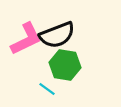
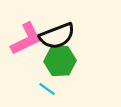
black semicircle: moved 1 px down
green hexagon: moved 5 px left, 4 px up; rotated 12 degrees counterclockwise
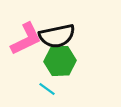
black semicircle: rotated 9 degrees clockwise
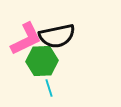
green hexagon: moved 18 px left
cyan line: moved 2 px right, 1 px up; rotated 36 degrees clockwise
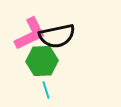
pink L-shape: moved 4 px right, 5 px up
cyan line: moved 3 px left, 2 px down
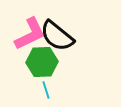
black semicircle: rotated 51 degrees clockwise
green hexagon: moved 1 px down
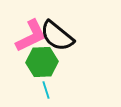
pink L-shape: moved 1 px right, 2 px down
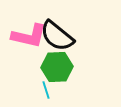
pink L-shape: moved 2 px left; rotated 39 degrees clockwise
green hexagon: moved 15 px right, 5 px down
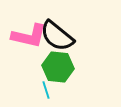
green hexagon: moved 1 px right; rotated 8 degrees clockwise
